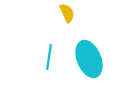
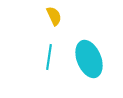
yellow semicircle: moved 13 px left, 3 px down
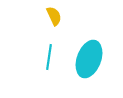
cyan ellipse: rotated 42 degrees clockwise
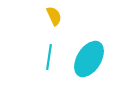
cyan ellipse: rotated 12 degrees clockwise
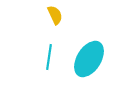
yellow semicircle: moved 1 px right, 1 px up
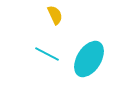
cyan line: moved 2 px left, 3 px up; rotated 70 degrees counterclockwise
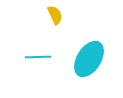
cyan line: moved 9 px left, 3 px down; rotated 30 degrees counterclockwise
